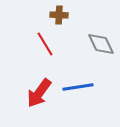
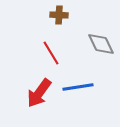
red line: moved 6 px right, 9 px down
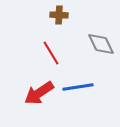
red arrow: rotated 20 degrees clockwise
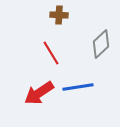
gray diamond: rotated 72 degrees clockwise
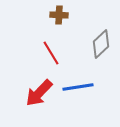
red arrow: rotated 12 degrees counterclockwise
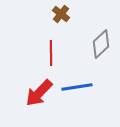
brown cross: moved 2 px right, 1 px up; rotated 36 degrees clockwise
red line: rotated 30 degrees clockwise
blue line: moved 1 px left
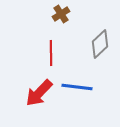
brown cross: rotated 18 degrees clockwise
gray diamond: moved 1 px left
blue line: rotated 16 degrees clockwise
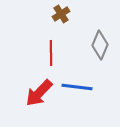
gray diamond: moved 1 px down; rotated 24 degrees counterclockwise
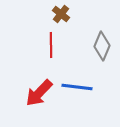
brown cross: rotated 18 degrees counterclockwise
gray diamond: moved 2 px right, 1 px down
red line: moved 8 px up
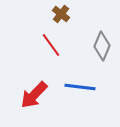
red line: rotated 35 degrees counterclockwise
blue line: moved 3 px right
red arrow: moved 5 px left, 2 px down
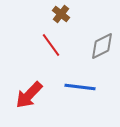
gray diamond: rotated 40 degrees clockwise
red arrow: moved 5 px left
